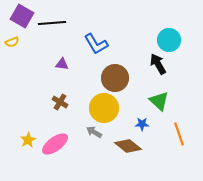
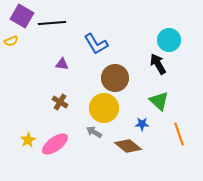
yellow semicircle: moved 1 px left, 1 px up
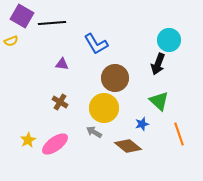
black arrow: rotated 130 degrees counterclockwise
blue star: rotated 16 degrees counterclockwise
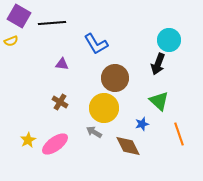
purple square: moved 3 px left
brown diamond: rotated 24 degrees clockwise
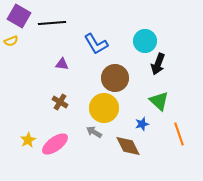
cyan circle: moved 24 px left, 1 px down
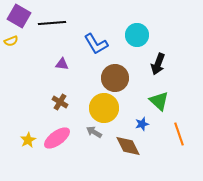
cyan circle: moved 8 px left, 6 px up
pink ellipse: moved 2 px right, 6 px up
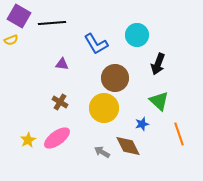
yellow semicircle: moved 1 px up
gray arrow: moved 8 px right, 20 px down
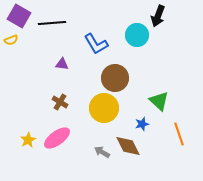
black arrow: moved 48 px up
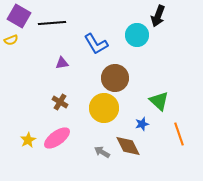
purple triangle: moved 1 px up; rotated 16 degrees counterclockwise
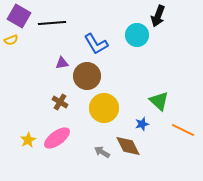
brown circle: moved 28 px left, 2 px up
orange line: moved 4 px right, 4 px up; rotated 45 degrees counterclockwise
